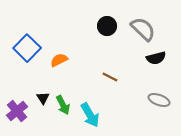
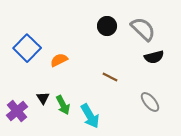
black semicircle: moved 2 px left, 1 px up
gray ellipse: moved 9 px left, 2 px down; rotated 30 degrees clockwise
cyan arrow: moved 1 px down
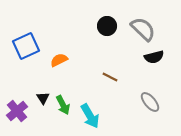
blue square: moved 1 px left, 2 px up; rotated 20 degrees clockwise
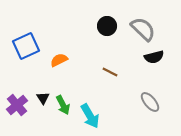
brown line: moved 5 px up
purple cross: moved 6 px up
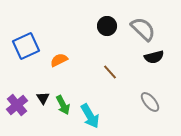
brown line: rotated 21 degrees clockwise
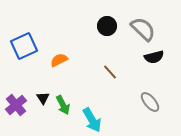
blue square: moved 2 px left
purple cross: moved 1 px left
cyan arrow: moved 2 px right, 4 px down
